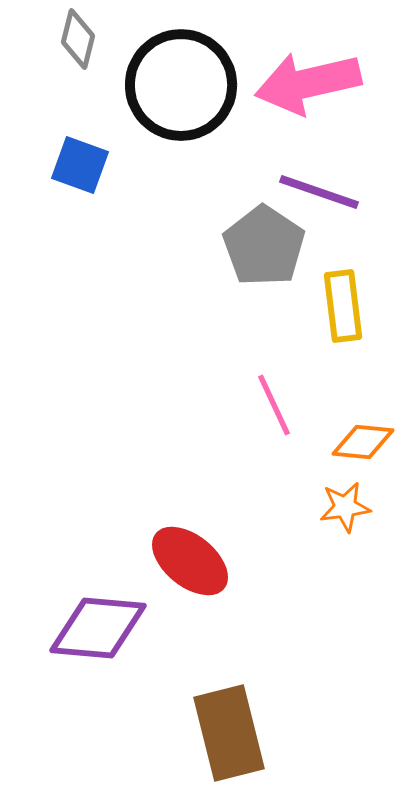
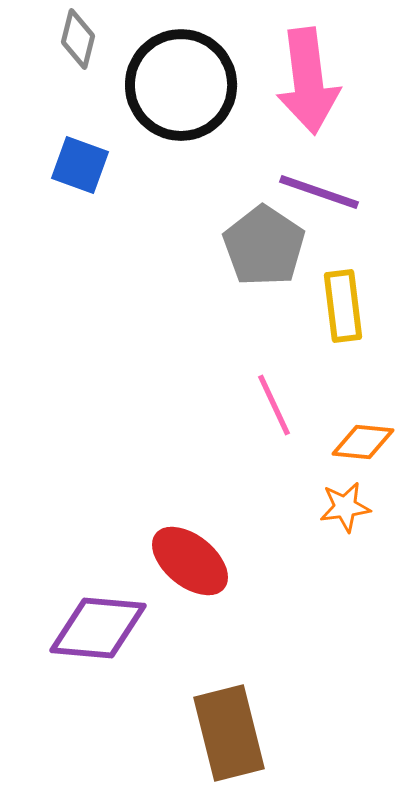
pink arrow: moved 2 px up; rotated 84 degrees counterclockwise
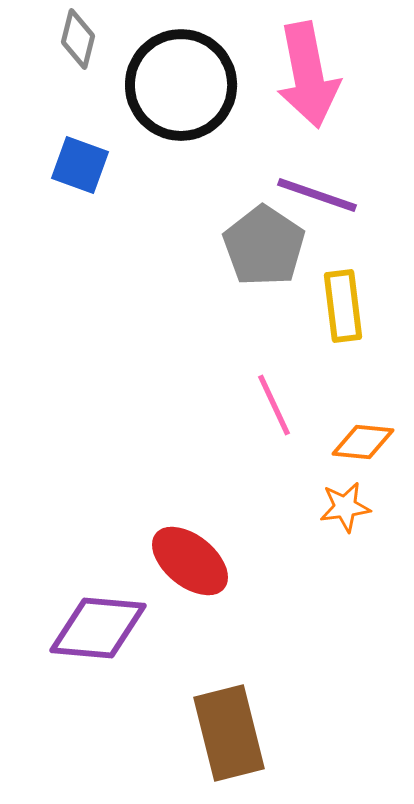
pink arrow: moved 6 px up; rotated 4 degrees counterclockwise
purple line: moved 2 px left, 3 px down
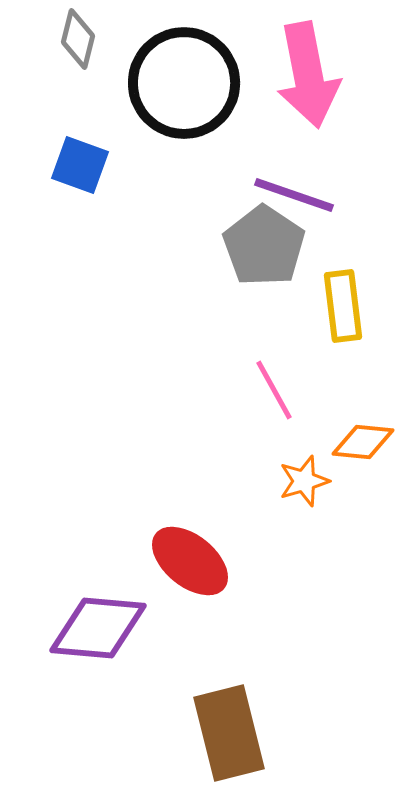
black circle: moved 3 px right, 2 px up
purple line: moved 23 px left
pink line: moved 15 px up; rotated 4 degrees counterclockwise
orange star: moved 41 px left, 26 px up; rotated 9 degrees counterclockwise
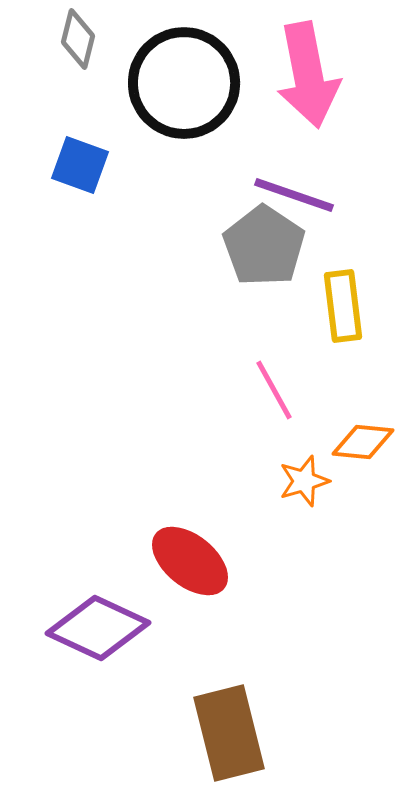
purple diamond: rotated 20 degrees clockwise
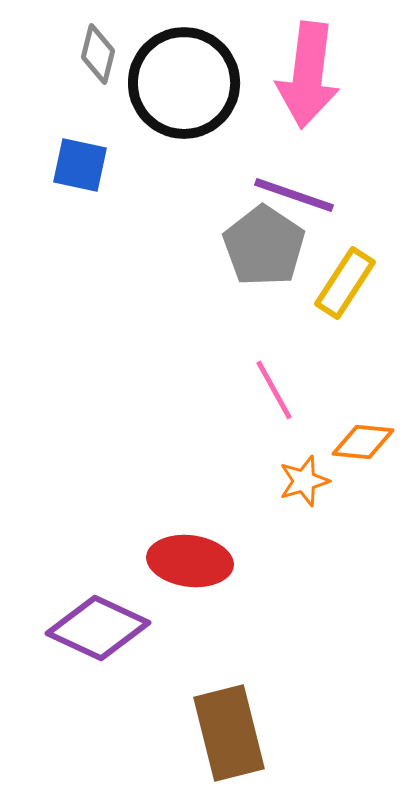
gray diamond: moved 20 px right, 15 px down
pink arrow: rotated 18 degrees clockwise
blue square: rotated 8 degrees counterclockwise
yellow rectangle: moved 2 px right, 23 px up; rotated 40 degrees clockwise
red ellipse: rotated 32 degrees counterclockwise
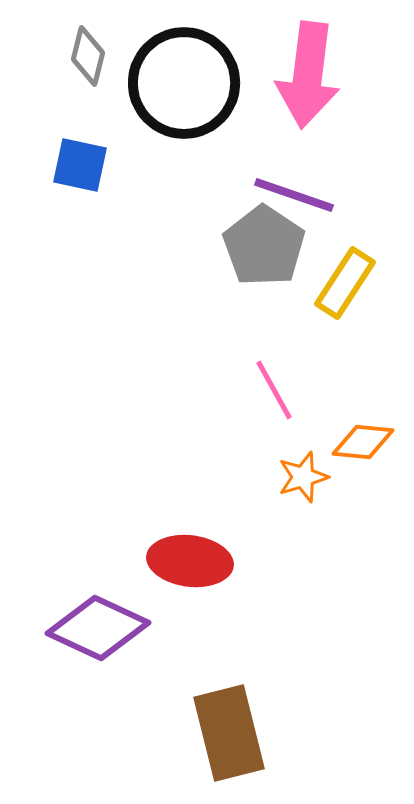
gray diamond: moved 10 px left, 2 px down
orange star: moved 1 px left, 4 px up
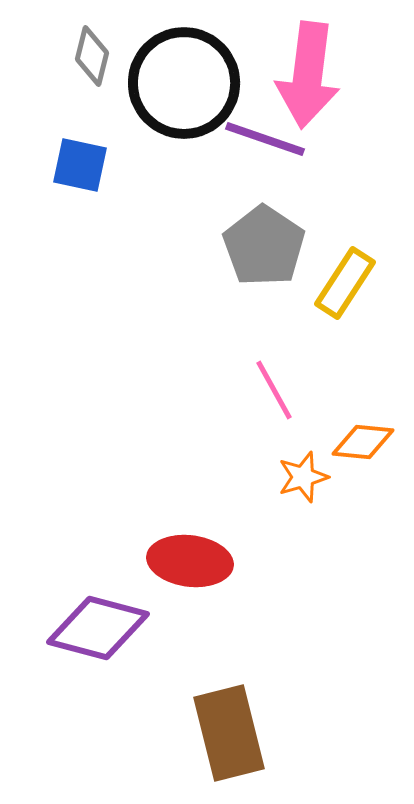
gray diamond: moved 4 px right
purple line: moved 29 px left, 56 px up
purple diamond: rotated 10 degrees counterclockwise
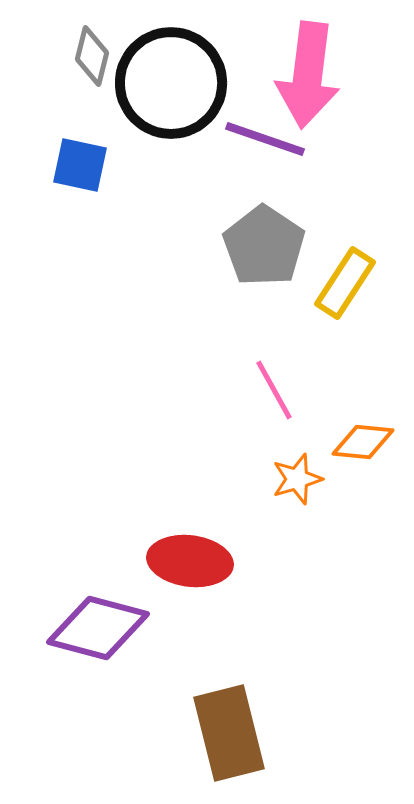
black circle: moved 13 px left
orange star: moved 6 px left, 2 px down
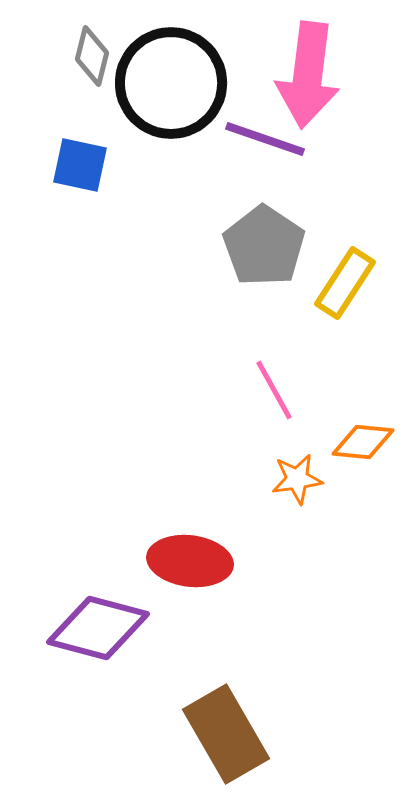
orange star: rotated 9 degrees clockwise
brown rectangle: moved 3 px left, 1 px down; rotated 16 degrees counterclockwise
